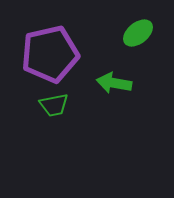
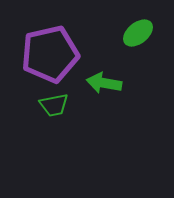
green arrow: moved 10 px left
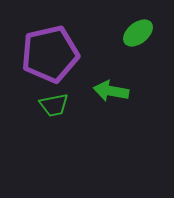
green arrow: moved 7 px right, 8 px down
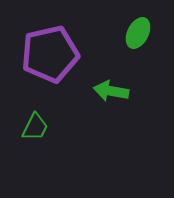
green ellipse: rotated 24 degrees counterclockwise
green trapezoid: moved 19 px left, 22 px down; rotated 52 degrees counterclockwise
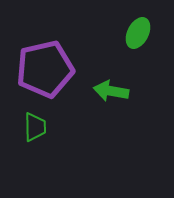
purple pentagon: moved 5 px left, 15 px down
green trapezoid: rotated 28 degrees counterclockwise
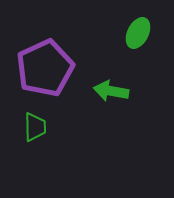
purple pentagon: moved 1 px up; rotated 12 degrees counterclockwise
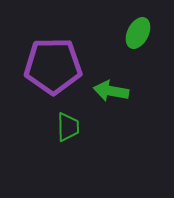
purple pentagon: moved 8 px right, 2 px up; rotated 24 degrees clockwise
green trapezoid: moved 33 px right
